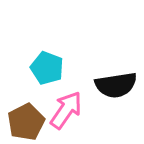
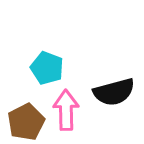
black semicircle: moved 2 px left, 7 px down; rotated 6 degrees counterclockwise
pink arrow: rotated 36 degrees counterclockwise
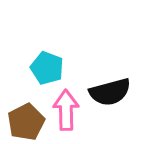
black semicircle: moved 4 px left
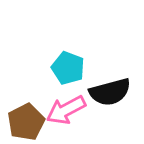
cyan pentagon: moved 21 px right
pink arrow: rotated 117 degrees counterclockwise
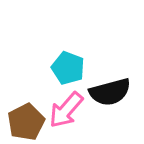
pink arrow: rotated 21 degrees counterclockwise
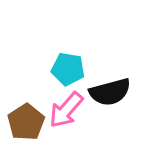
cyan pentagon: moved 1 px down; rotated 12 degrees counterclockwise
brown pentagon: rotated 6 degrees counterclockwise
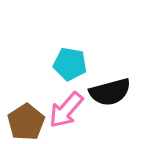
cyan pentagon: moved 2 px right, 5 px up
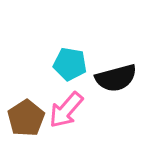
black semicircle: moved 6 px right, 14 px up
brown pentagon: moved 4 px up
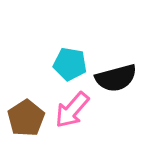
pink arrow: moved 6 px right
